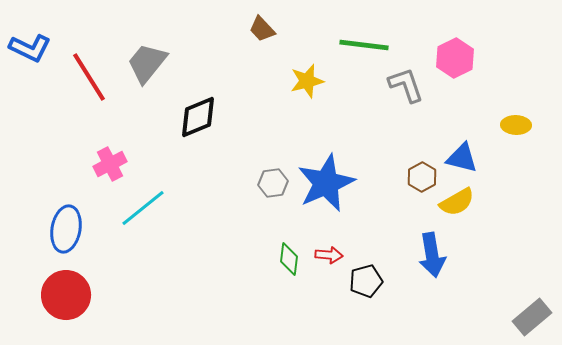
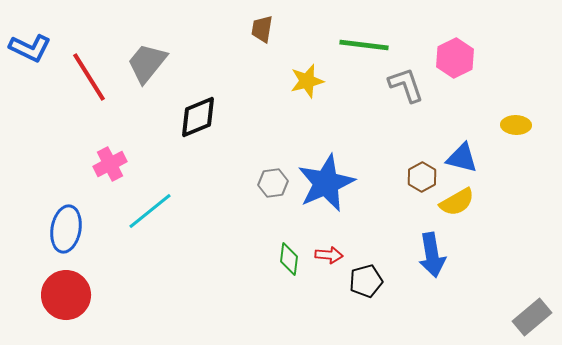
brown trapezoid: rotated 52 degrees clockwise
cyan line: moved 7 px right, 3 px down
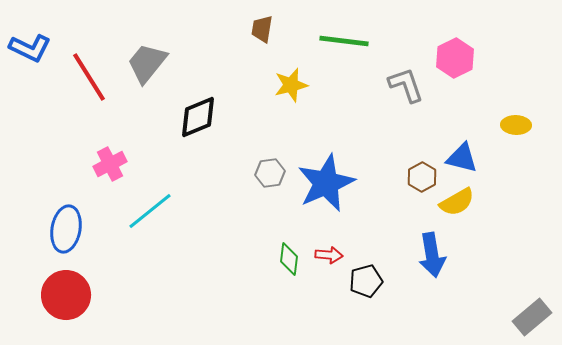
green line: moved 20 px left, 4 px up
yellow star: moved 16 px left, 4 px down
gray hexagon: moved 3 px left, 10 px up
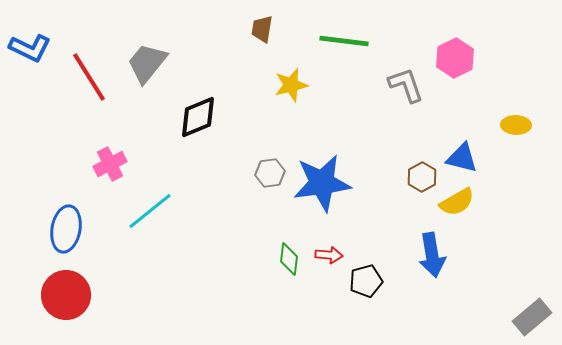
blue star: moved 4 px left; rotated 16 degrees clockwise
